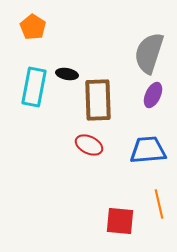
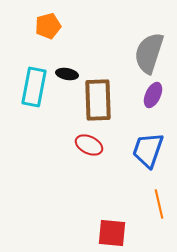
orange pentagon: moved 15 px right, 1 px up; rotated 25 degrees clockwise
blue trapezoid: rotated 66 degrees counterclockwise
red square: moved 8 px left, 12 px down
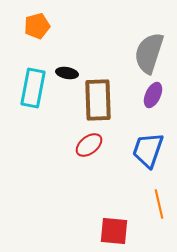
orange pentagon: moved 11 px left
black ellipse: moved 1 px up
cyan rectangle: moved 1 px left, 1 px down
red ellipse: rotated 64 degrees counterclockwise
red square: moved 2 px right, 2 px up
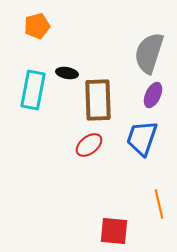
cyan rectangle: moved 2 px down
blue trapezoid: moved 6 px left, 12 px up
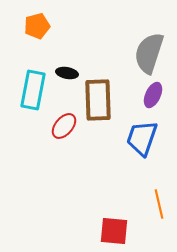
red ellipse: moved 25 px left, 19 px up; rotated 12 degrees counterclockwise
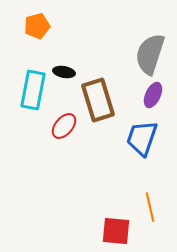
gray semicircle: moved 1 px right, 1 px down
black ellipse: moved 3 px left, 1 px up
brown rectangle: rotated 15 degrees counterclockwise
orange line: moved 9 px left, 3 px down
red square: moved 2 px right
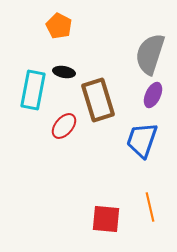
orange pentagon: moved 22 px right; rotated 30 degrees counterclockwise
blue trapezoid: moved 2 px down
red square: moved 10 px left, 12 px up
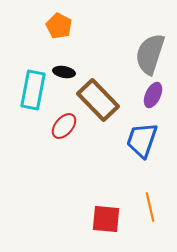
brown rectangle: rotated 27 degrees counterclockwise
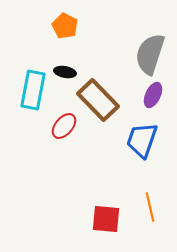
orange pentagon: moved 6 px right
black ellipse: moved 1 px right
